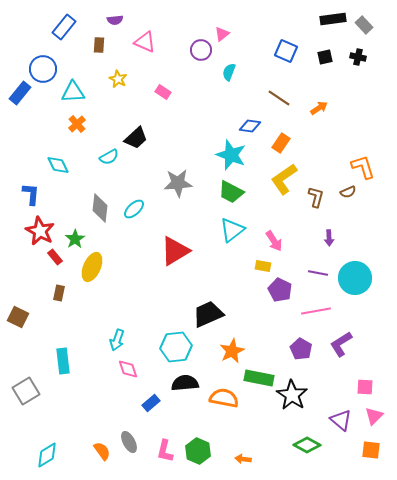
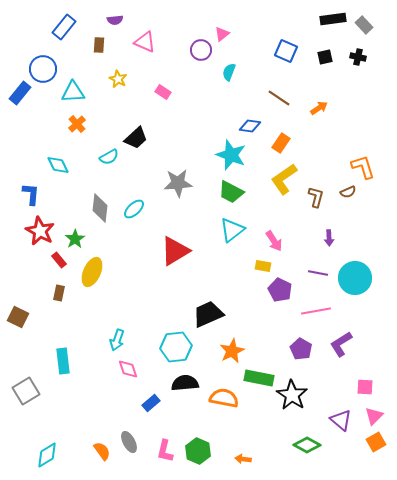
red rectangle at (55, 257): moved 4 px right, 3 px down
yellow ellipse at (92, 267): moved 5 px down
orange square at (371, 450): moved 5 px right, 8 px up; rotated 36 degrees counterclockwise
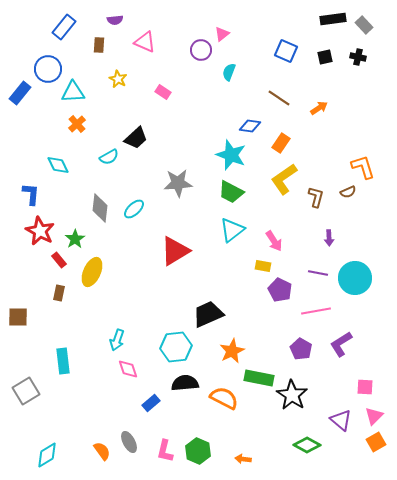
blue circle at (43, 69): moved 5 px right
brown square at (18, 317): rotated 25 degrees counterclockwise
orange semicircle at (224, 398): rotated 16 degrees clockwise
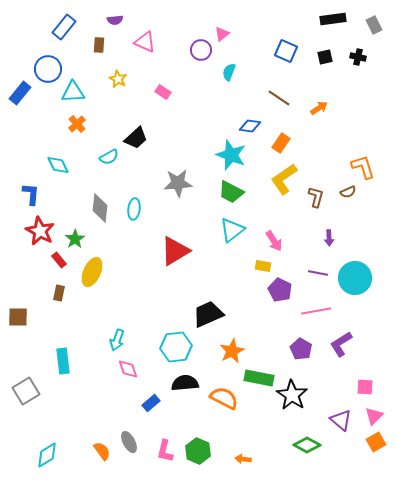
gray rectangle at (364, 25): moved 10 px right; rotated 18 degrees clockwise
cyan ellipse at (134, 209): rotated 40 degrees counterclockwise
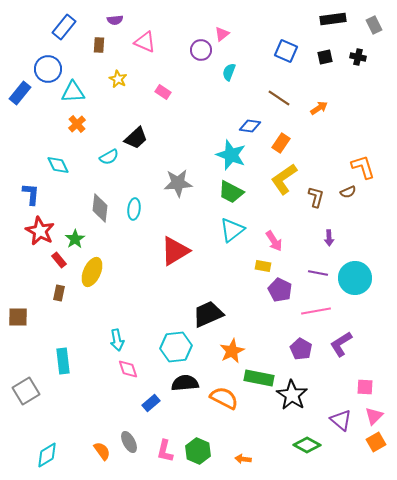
cyan arrow at (117, 340): rotated 30 degrees counterclockwise
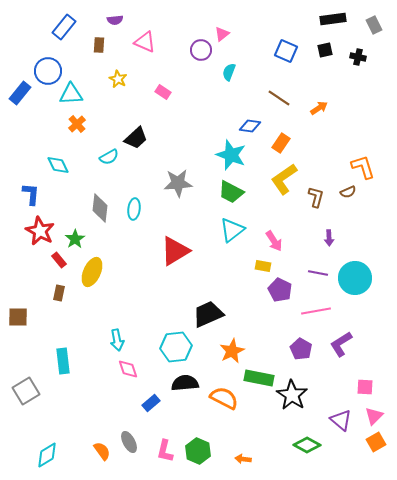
black square at (325, 57): moved 7 px up
blue circle at (48, 69): moved 2 px down
cyan triangle at (73, 92): moved 2 px left, 2 px down
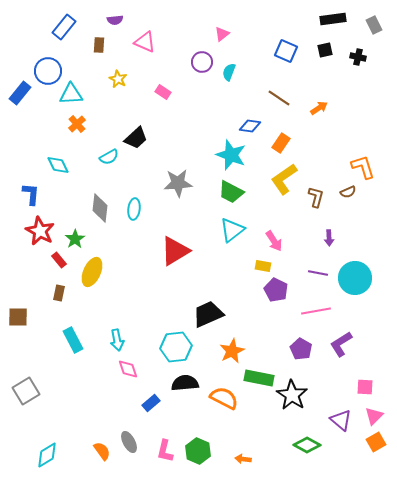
purple circle at (201, 50): moved 1 px right, 12 px down
purple pentagon at (280, 290): moved 4 px left
cyan rectangle at (63, 361): moved 10 px right, 21 px up; rotated 20 degrees counterclockwise
